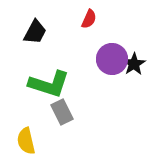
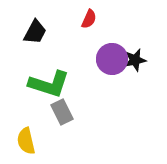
black star: moved 1 px right, 4 px up; rotated 20 degrees clockwise
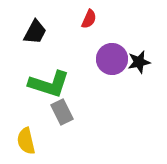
black star: moved 4 px right, 2 px down
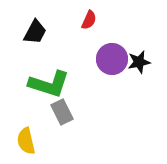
red semicircle: moved 1 px down
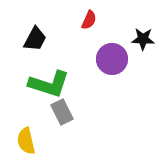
black trapezoid: moved 7 px down
black star: moved 4 px right, 23 px up; rotated 15 degrees clockwise
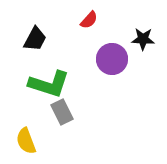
red semicircle: rotated 18 degrees clockwise
yellow semicircle: rotated 8 degrees counterclockwise
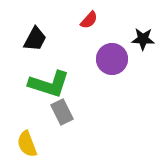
yellow semicircle: moved 1 px right, 3 px down
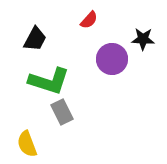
green L-shape: moved 3 px up
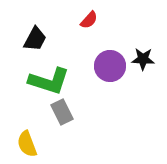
black star: moved 20 px down
purple circle: moved 2 px left, 7 px down
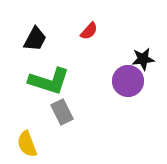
red semicircle: moved 11 px down
black star: rotated 10 degrees counterclockwise
purple circle: moved 18 px right, 15 px down
